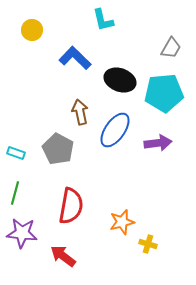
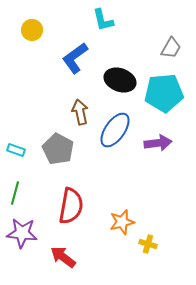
blue L-shape: rotated 80 degrees counterclockwise
cyan rectangle: moved 3 px up
red arrow: moved 1 px down
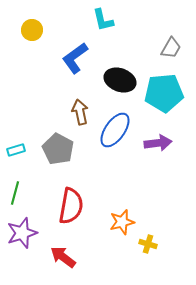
cyan rectangle: rotated 36 degrees counterclockwise
purple star: rotated 24 degrees counterclockwise
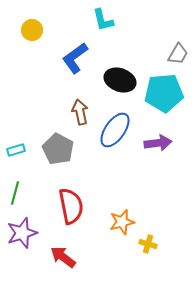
gray trapezoid: moved 7 px right, 6 px down
red semicircle: rotated 21 degrees counterclockwise
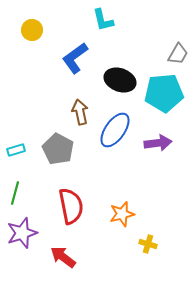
orange star: moved 8 px up
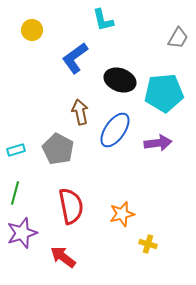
gray trapezoid: moved 16 px up
